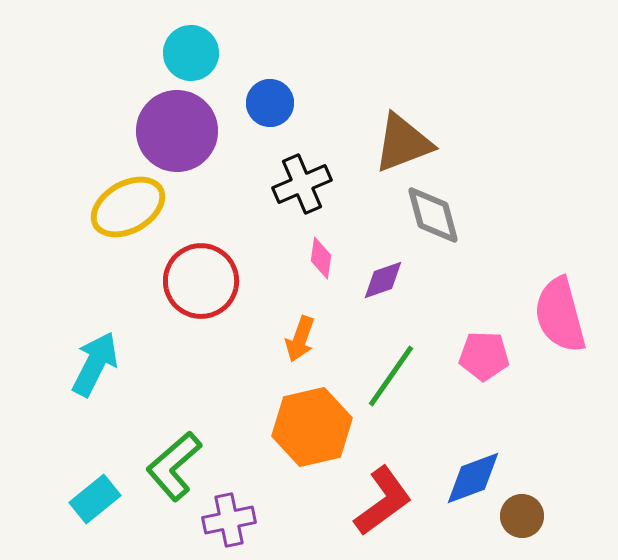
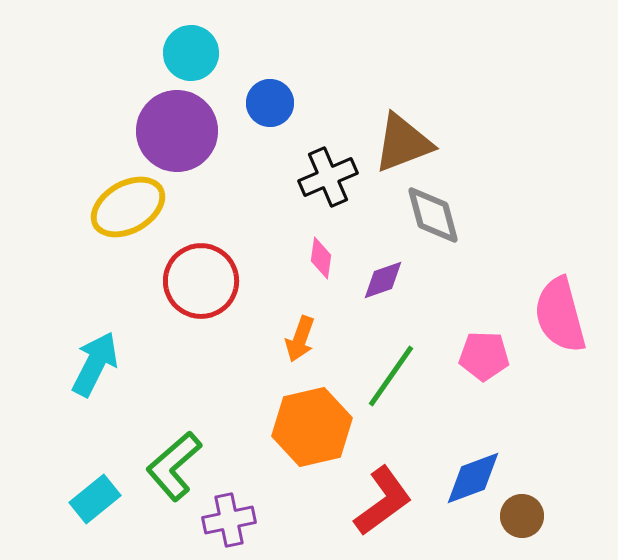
black cross: moved 26 px right, 7 px up
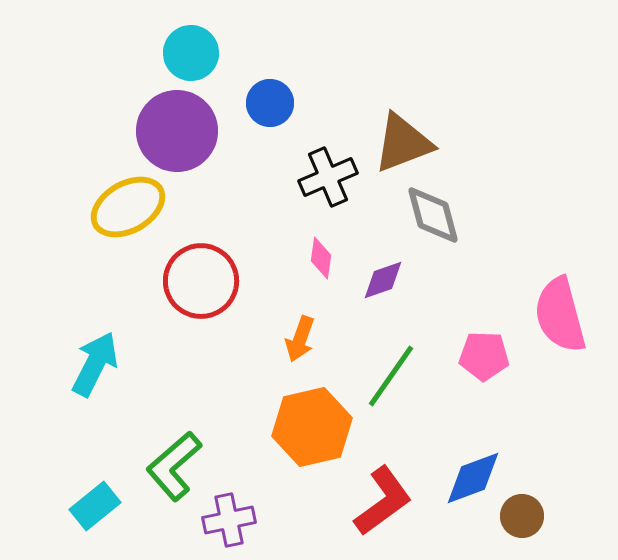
cyan rectangle: moved 7 px down
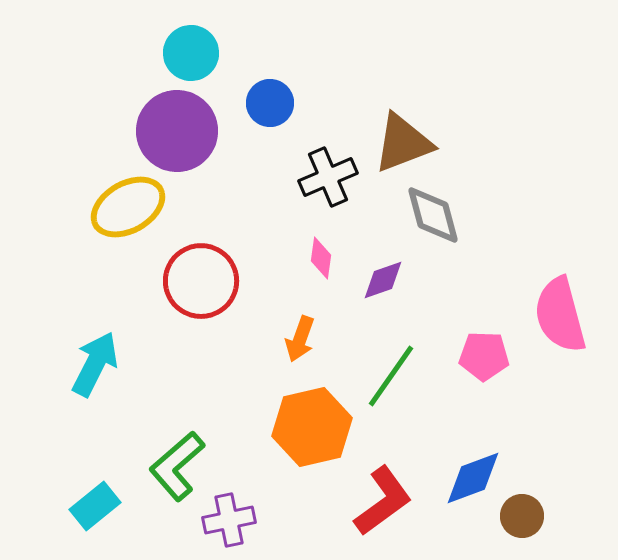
green L-shape: moved 3 px right
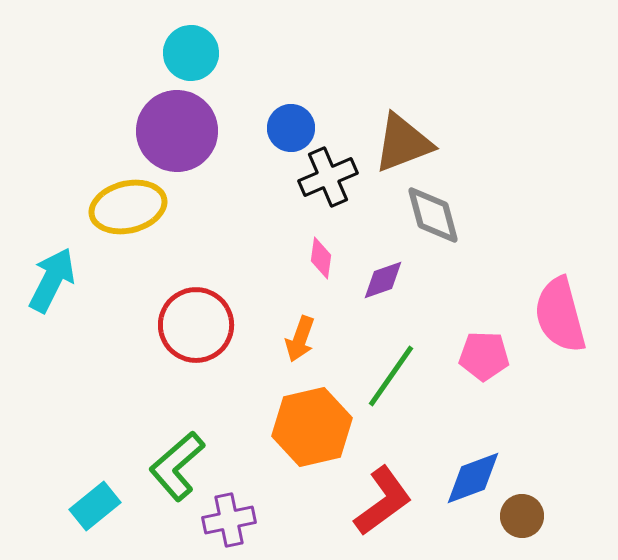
blue circle: moved 21 px right, 25 px down
yellow ellipse: rotated 16 degrees clockwise
red circle: moved 5 px left, 44 px down
cyan arrow: moved 43 px left, 84 px up
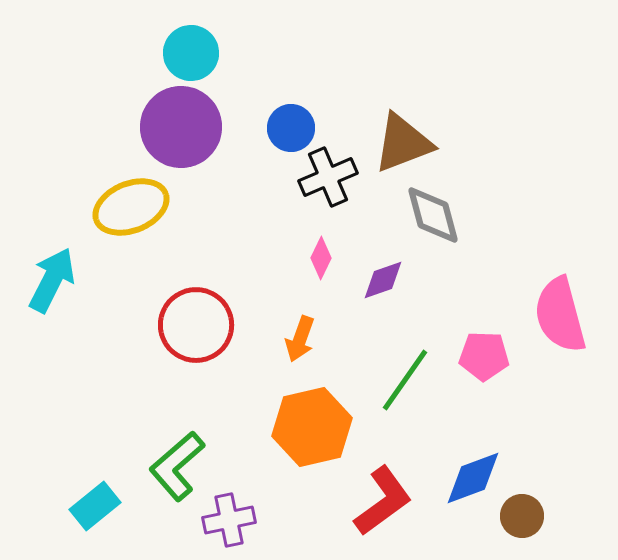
purple circle: moved 4 px right, 4 px up
yellow ellipse: moved 3 px right; rotated 8 degrees counterclockwise
pink diamond: rotated 18 degrees clockwise
green line: moved 14 px right, 4 px down
